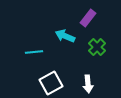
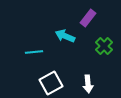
green cross: moved 7 px right, 1 px up
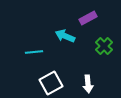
purple rectangle: rotated 24 degrees clockwise
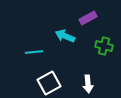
green cross: rotated 30 degrees counterclockwise
white square: moved 2 px left
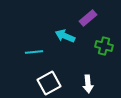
purple rectangle: rotated 12 degrees counterclockwise
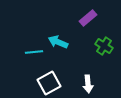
cyan arrow: moved 7 px left, 6 px down
green cross: rotated 18 degrees clockwise
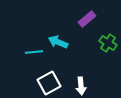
purple rectangle: moved 1 px left, 1 px down
green cross: moved 4 px right, 3 px up
white arrow: moved 7 px left, 2 px down
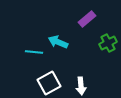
green cross: rotated 30 degrees clockwise
cyan line: rotated 12 degrees clockwise
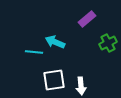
cyan arrow: moved 3 px left
white square: moved 5 px right, 3 px up; rotated 20 degrees clockwise
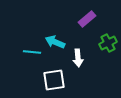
cyan line: moved 2 px left
white arrow: moved 3 px left, 28 px up
